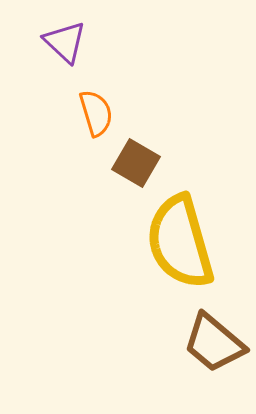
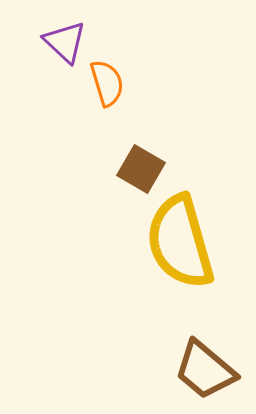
orange semicircle: moved 11 px right, 30 px up
brown square: moved 5 px right, 6 px down
brown trapezoid: moved 9 px left, 27 px down
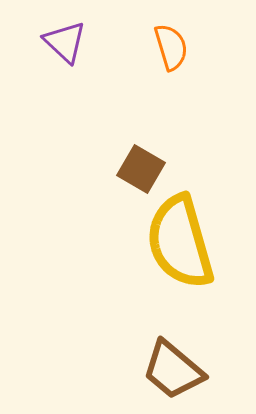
orange semicircle: moved 64 px right, 36 px up
brown trapezoid: moved 32 px left
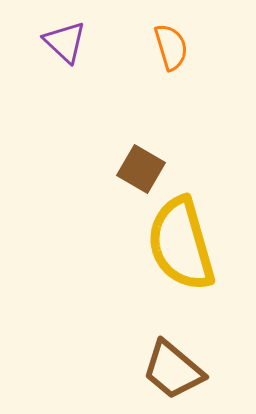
yellow semicircle: moved 1 px right, 2 px down
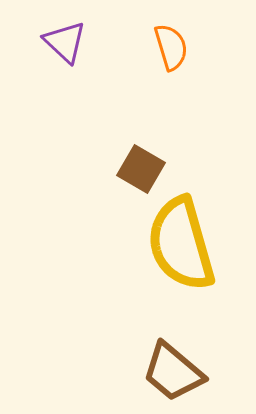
brown trapezoid: moved 2 px down
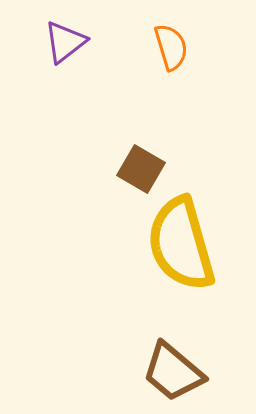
purple triangle: rotated 39 degrees clockwise
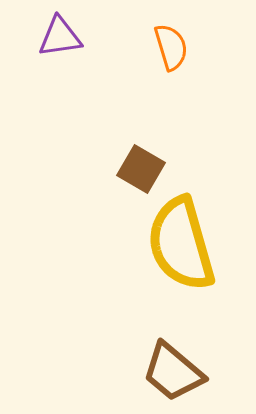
purple triangle: moved 5 px left, 5 px up; rotated 30 degrees clockwise
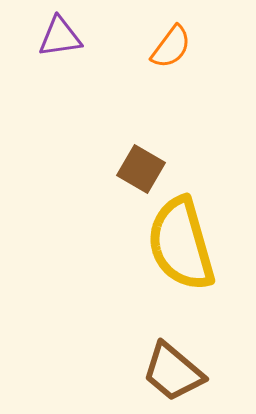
orange semicircle: rotated 54 degrees clockwise
